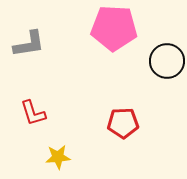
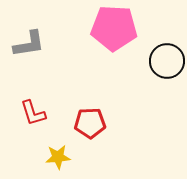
red pentagon: moved 33 px left
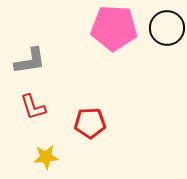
gray L-shape: moved 1 px right, 17 px down
black circle: moved 33 px up
red L-shape: moved 6 px up
yellow star: moved 12 px left
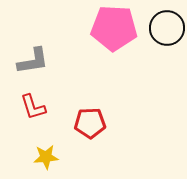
gray L-shape: moved 3 px right
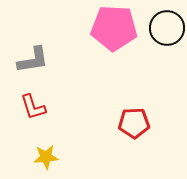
gray L-shape: moved 1 px up
red pentagon: moved 44 px right
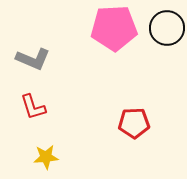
pink pentagon: rotated 6 degrees counterclockwise
gray L-shape: moved 1 px up; rotated 32 degrees clockwise
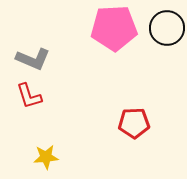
red L-shape: moved 4 px left, 11 px up
